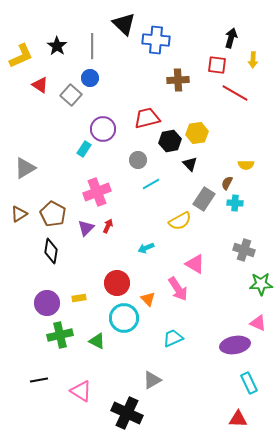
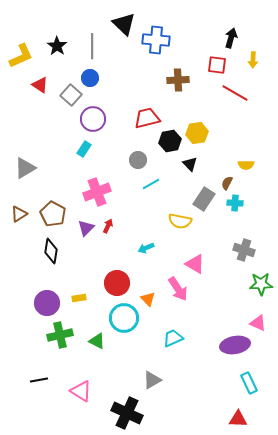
purple circle at (103, 129): moved 10 px left, 10 px up
yellow semicircle at (180, 221): rotated 40 degrees clockwise
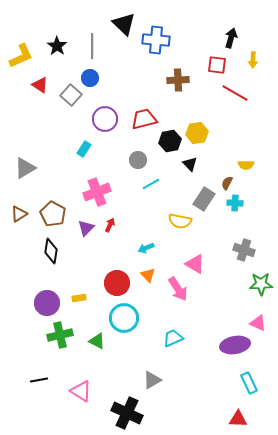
red trapezoid at (147, 118): moved 3 px left, 1 px down
purple circle at (93, 119): moved 12 px right
red arrow at (108, 226): moved 2 px right, 1 px up
orange triangle at (148, 299): moved 24 px up
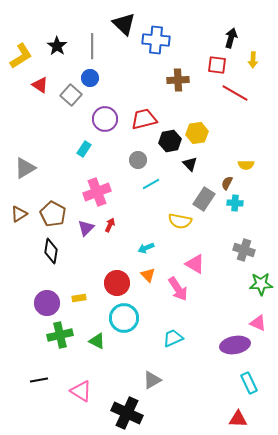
yellow L-shape at (21, 56): rotated 8 degrees counterclockwise
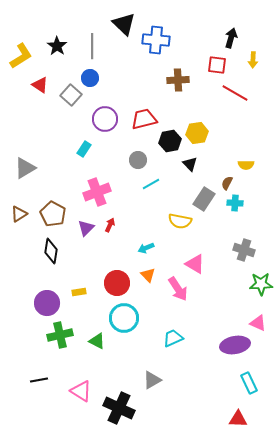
yellow rectangle at (79, 298): moved 6 px up
black cross at (127, 413): moved 8 px left, 5 px up
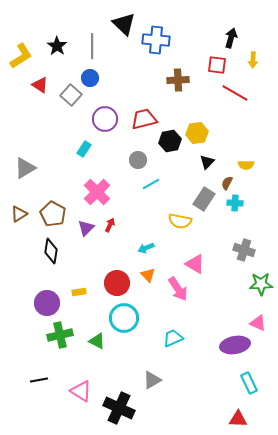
black triangle at (190, 164): moved 17 px right, 2 px up; rotated 28 degrees clockwise
pink cross at (97, 192): rotated 24 degrees counterclockwise
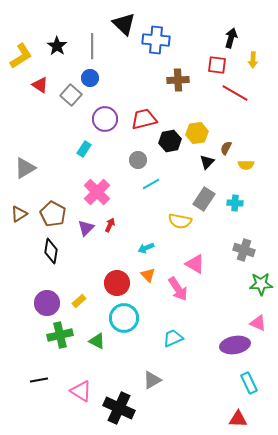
brown semicircle at (227, 183): moved 1 px left, 35 px up
yellow rectangle at (79, 292): moved 9 px down; rotated 32 degrees counterclockwise
